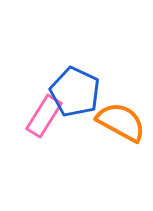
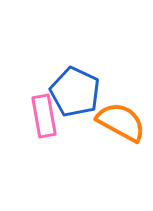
pink rectangle: rotated 42 degrees counterclockwise
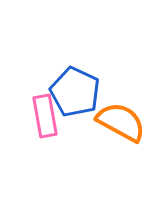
pink rectangle: moved 1 px right
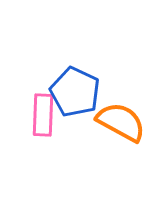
pink rectangle: moved 2 px left, 1 px up; rotated 12 degrees clockwise
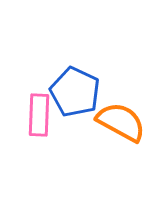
pink rectangle: moved 4 px left
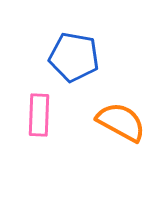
blue pentagon: moved 1 px left, 35 px up; rotated 15 degrees counterclockwise
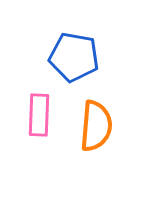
orange semicircle: moved 25 px left, 4 px down; rotated 66 degrees clockwise
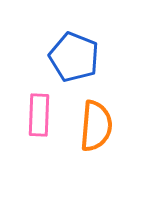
blue pentagon: rotated 12 degrees clockwise
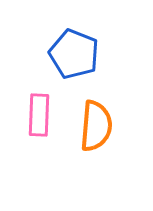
blue pentagon: moved 3 px up
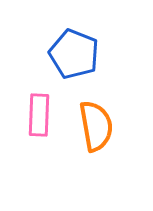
orange semicircle: rotated 15 degrees counterclockwise
